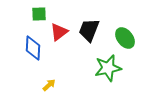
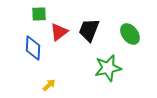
green ellipse: moved 5 px right, 4 px up
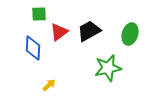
black trapezoid: moved 1 px down; rotated 40 degrees clockwise
green ellipse: rotated 55 degrees clockwise
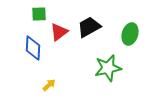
black trapezoid: moved 4 px up
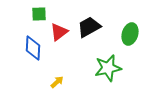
yellow arrow: moved 8 px right, 3 px up
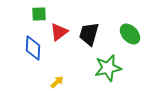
black trapezoid: moved 7 px down; rotated 45 degrees counterclockwise
green ellipse: rotated 60 degrees counterclockwise
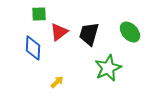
green ellipse: moved 2 px up
green star: rotated 12 degrees counterclockwise
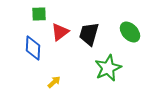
red triangle: moved 1 px right
yellow arrow: moved 3 px left
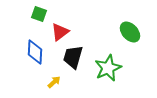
green square: rotated 21 degrees clockwise
black trapezoid: moved 16 px left, 23 px down
blue diamond: moved 2 px right, 4 px down
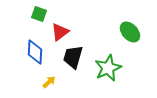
yellow arrow: moved 5 px left
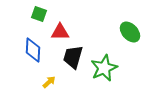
red triangle: rotated 36 degrees clockwise
blue diamond: moved 2 px left, 2 px up
green star: moved 4 px left
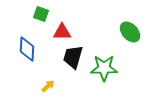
green square: moved 2 px right
red triangle: moved 2 px right
blue diamond: moved 6 px left, 1 px up
green star: rotated 24 degrees clockwise
yellow arrow: moved 1 px left, 4 px down
